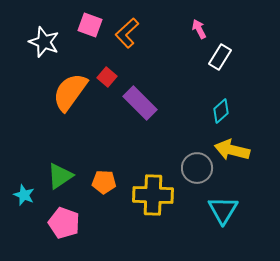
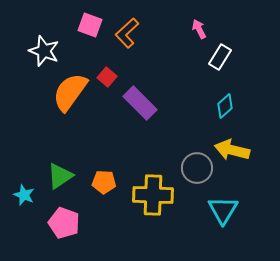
white star: moved 9 px down
cyan diamond: moved 4 px right, 5 px up
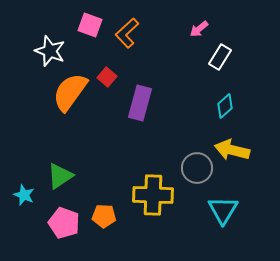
pink arrow: rotated 102 degrees counterclockwise
white star: moved 6 px right
purple rectangle: rotated 60 degrees clockwise
orange pentagon: moved 34 px down
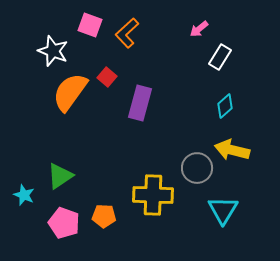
white star: moved 3 px right
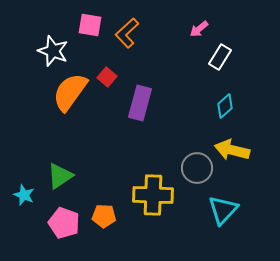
pink square: rotated 10 degrees counterclockwise
cyan triangle: rotated 12 degrees clockwise
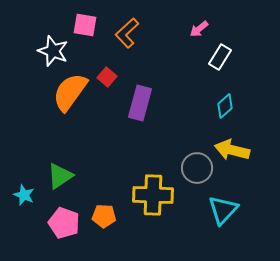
pink square: moved 5 px left
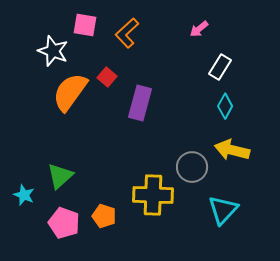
white rectangle: moved 10 px down
cyan diamond: rotated 20 degrees counterclockwise
gray circle: moved 5 px left, 1 px up
green triangle: rotated 8 degrees counterclockwise
orange pentagon: rotated 15 degrees clockwise
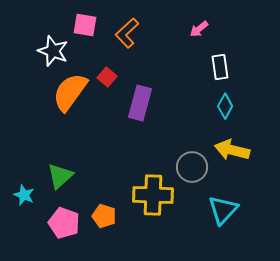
white rectangle: rotated 40 degrees counterclockwise
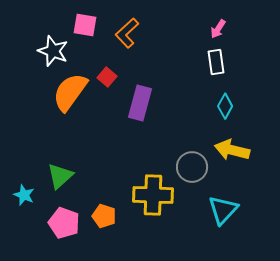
pink arrow: moved 19 px right; rotated 18 degrees counterclockwise
white rectangle: moved 4 px left, 5 px up
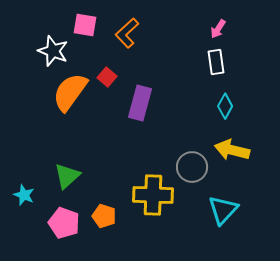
green triangle: moved 7 px right
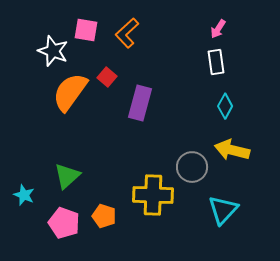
pink square: moved 1 px right, 5 px down
